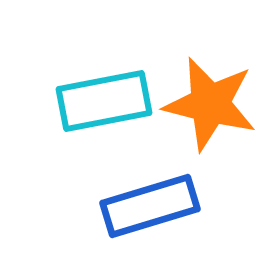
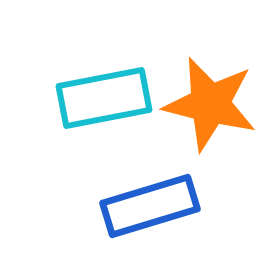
cyan rectangle: moved 3 px up
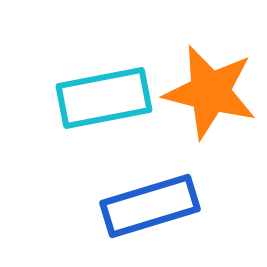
orange star: moved 12 px up
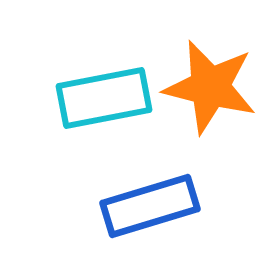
orange star: moved 5 px up
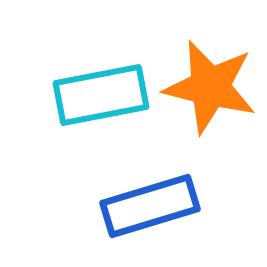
cyan rectangle: moved 3 px left, 3 px up
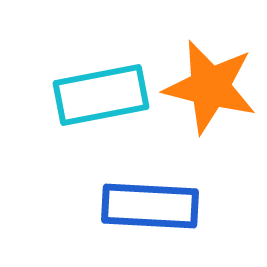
blue rectangle: rotated 20 degrees clockwise
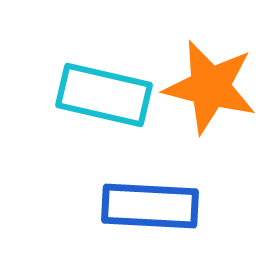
cyan rectangle: moved 3 px right; rotated 24 degrees clockwise
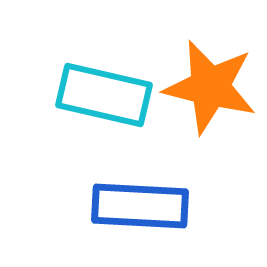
blue rectangle: moved 10 px left
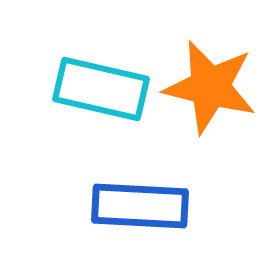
cyan rectangle: moved 3 px left, 6 px up
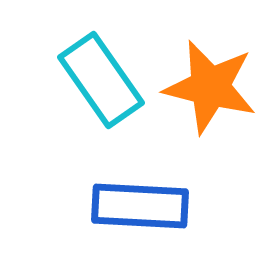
cyan rectangle: moved 9 px up; rotated 42 degrees clockwise
